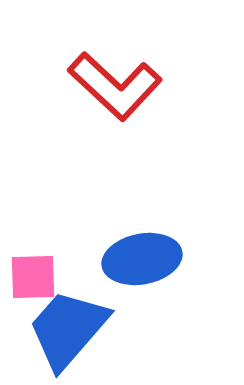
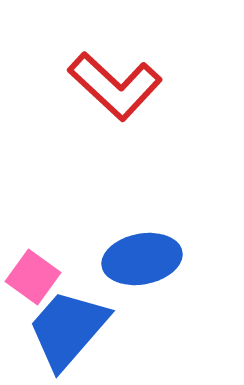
pink square: rotated 38 degrees clockwise
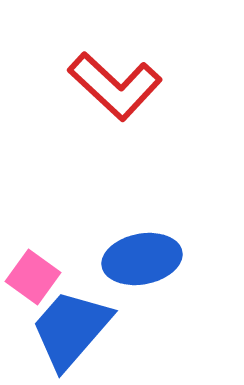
blue trapezoid: moved 3 px right
